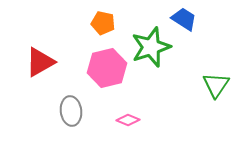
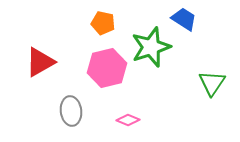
green triangle: moved 4 px left, 2 px up
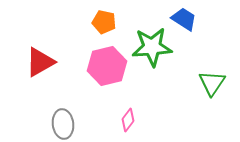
orange pentagon: moved 1 px right, 1 px up
green star: moved 1 px right; rotated 15 degrees clockwise
pink hexagon: moved 2 px up
gray ellipse: moved 8 px left, 13 px down
pink diamond: rotated 75 degrees counterclockwise
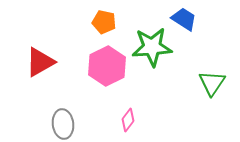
pink hexagon: rotated 12 degrees counterclockwise
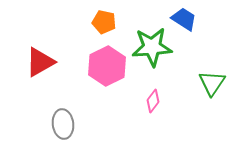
pink diamond: moved 25 px right, 19 px up
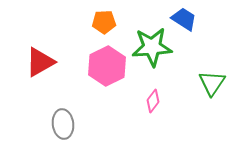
orange pentagon: rotated 15 degrees counterclockwise
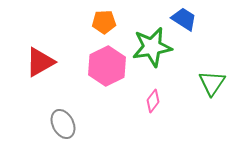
green star: rotated 6 degrees counterclockwise
gray ellipse: rotated 20 degrees counterclockwise
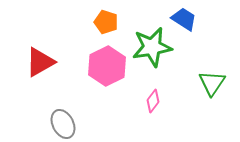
orange pentagon: moved 2 px right; rotated 20 degrees clockwise
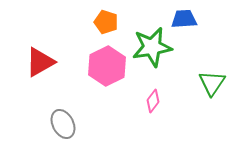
blue trapezoid: rotated 36 degrees counterclockwise
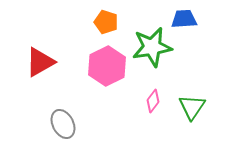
green triangle: moved 20 px left, 24 px down
